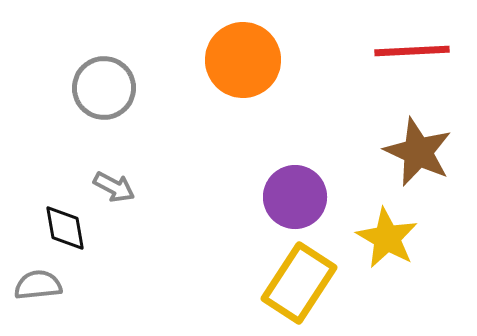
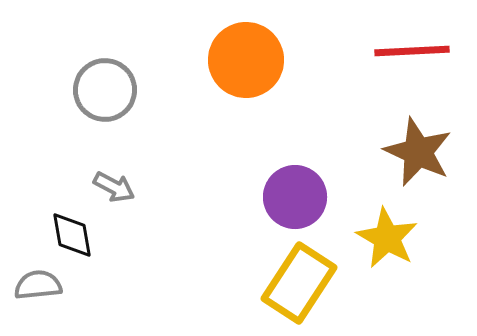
orange circle: moved 3 px right
gray circle: moved 1 px right, 2 px down
black diamond: moved 7 px right, 7 px down
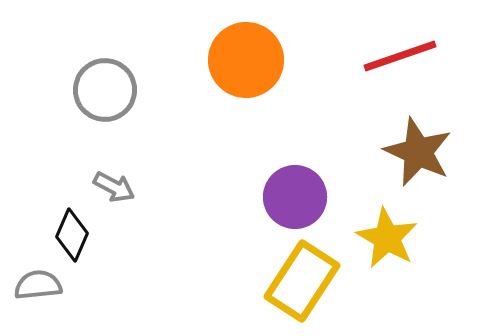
red line: moved 12 px left, 5 px down; rotated 16 degrees counterclockwise
black diamond: rotated 33 degrees clockwise
yellow rectangle: moved 3 px right, 2 px up
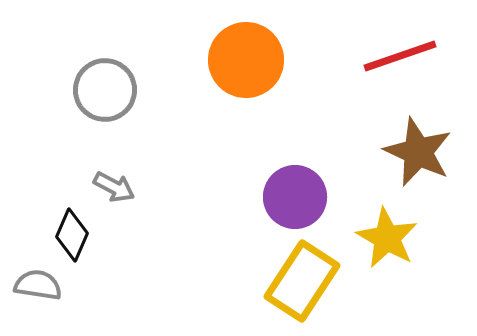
gray semicircle: rotated 15 degrees clockwise
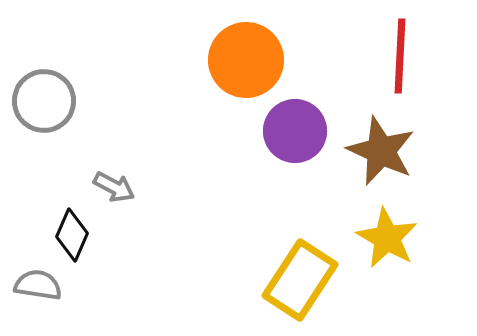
red line: rotated 68 degrees counterclockwise
gray circle: moved 61 px left, 11 px down
brown star: moved 37 px left, 1 px up
purple circle: moved 66 px up
yellow rectangle: moved 2 px left, 1 px up
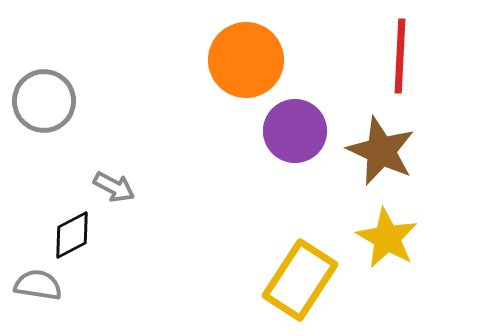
black diamond: rotated 39 degrees clockwise
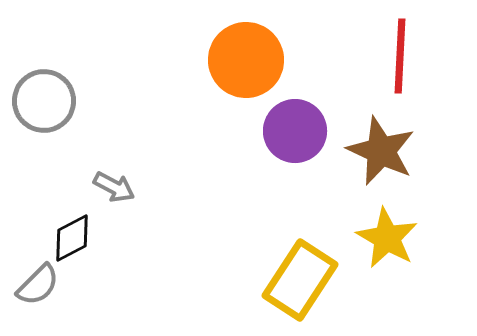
black diamond: moved 3 px down
gray semicircle: rotated 126 degrees clockwise
